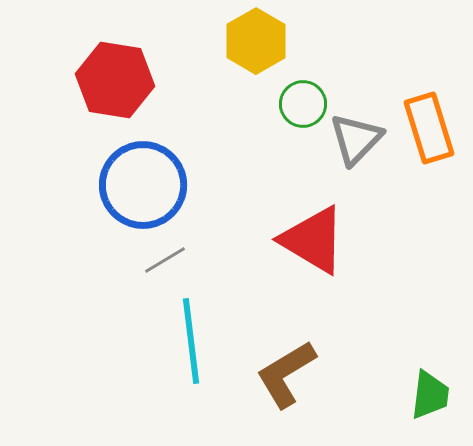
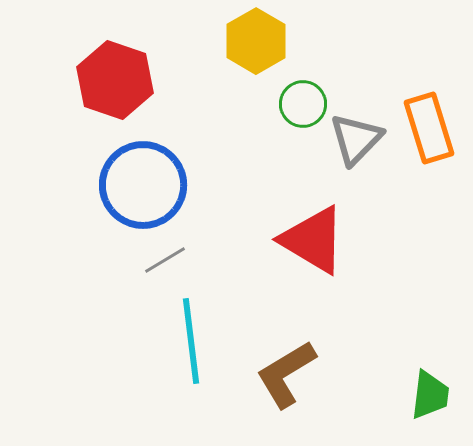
red hexagon: rotated 10 degrees clockwise
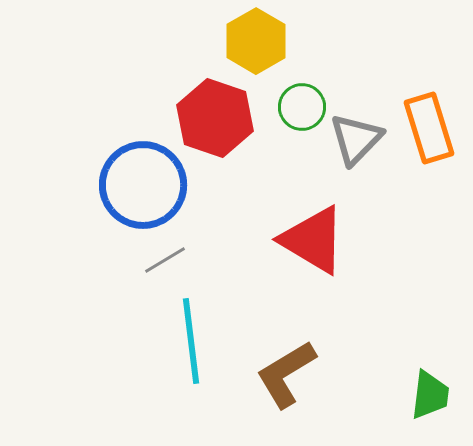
red hexagon: moved 100 px right, 38 px down
green circle: moved 1 px left, 3 px down
